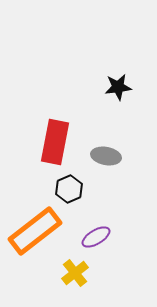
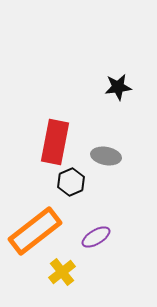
black hexagon: moved 2 px right, 7 px up
yellow cross: moved 13 px left, 1 px up
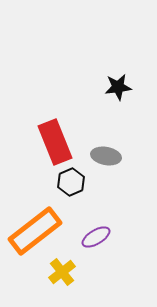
red rectangle: rotated 33 degrees counterclockwise
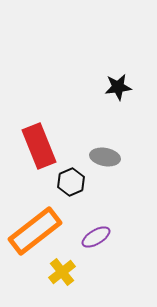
red rectangle: moved 16 px left, 4 px down
gray ellipse: moved 1 px left, 1 px down
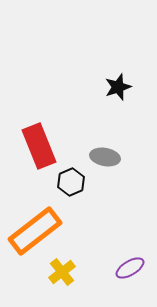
black star: rotated 12 degrees counterclockwise
purple ellipse: moved 34 px right, 31 px down
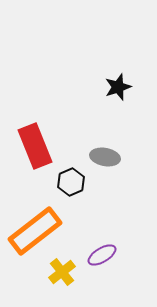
red rectangle: moved 4 px left
purple ellipse: moved 28 px left, 13 px up
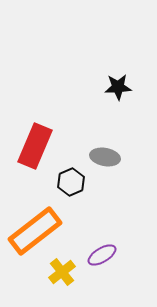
black star: rotated 16 degrees clockwise
red rectangle: rotated 45 degrees clockwise
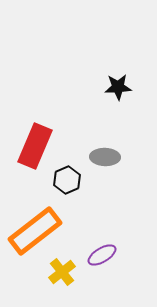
gray ellipse: rotated 8 degrees counterclockwise
black hexagon: moved 4 px left, 2 px up
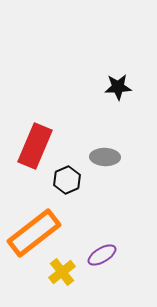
orange rectangle: moved 1 px left, 2 px down
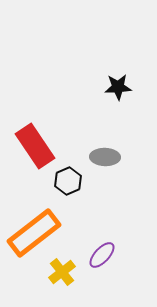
red rectangle: rotated 57 degrees counterclockwise
black hexagon: moved 1 px right, 1 px down
purple ellipse: rotated 16 degrees counterclockwise
